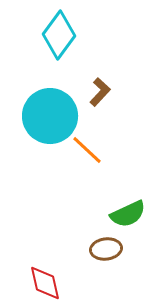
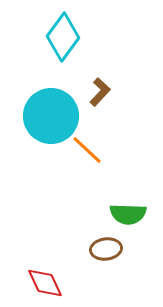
cyan diamond: moved 4 px right, 2 px down
cyan circle: moved 1 px right
green semicircle: rotated 27 degrees clockwise
red diamond: rotated 12 degrees counterclockwise
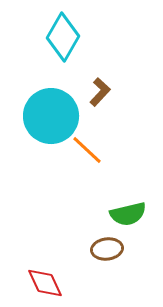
cyan diamond: rotated 6 degrees counterclockwise
green semicircle: rotated 15 degrees counterclockwise
brown ellipse: moved 1 px right
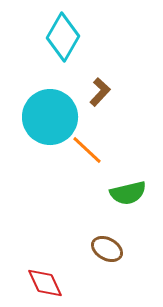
cyan circle: moved 1 px left, 1 px down
green semicircle: moved 21 px up
brown ellipse: rotated 36 degrees clockwise
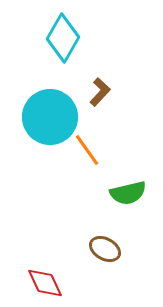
cyan diamond: moved 1 px down
orange line: rotated 12 degrees clockwise
brown ellipse: moved 2 px left
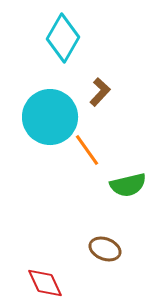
green semicircle: moved 8 px up
brown ellipse: rotated 8 degrees counterclockwise
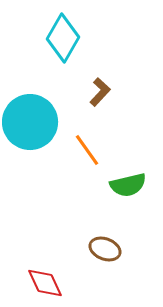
cyan circle: moved 20 px left, 5 px down
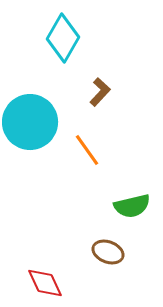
green semicircle: moved 4 px right, 21 px down
brown ellipse: moved 3 px right, 3 px down
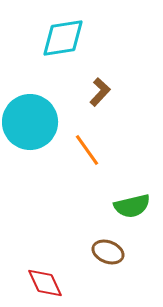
cyan diamond: rotated 51 degrees clockwise
